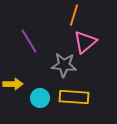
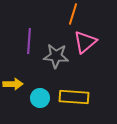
orange line: moved 1 px left, 1 px up
purple line: rotated 35 degrees clockwise
gray star: moved 8 px left, 9 px up
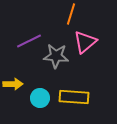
orange line: moved 2 px left
purple line: rotated 60 degrees clockwise
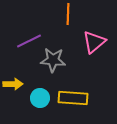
orange line: moved 3 px left; rotated 15 degrees counterclockwise
pink triangle: moved 9 px right
gray star: moved 3 px left, 4 px down
yellow rectangle: moved 1 px left, 1 px down
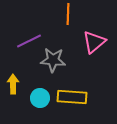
yellow arrow: rotated 90 degrees counterclockwise
yellow rectangle: moved 1 px left, 1 px up
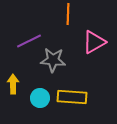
pink triangle: rotated 10 degrees clockwise
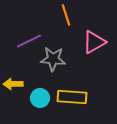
orange line: moved 2 px left, 1 px down; rotated 20 degrees counterclockwise
gray star: moved 1 px up
yellow arrow: rotated 90 degrees counterclockwise
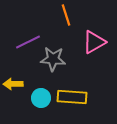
purple line: moved 1 px left, 1 px down
cyan circle: moved 1 px right
